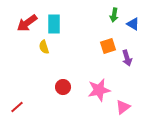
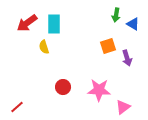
green arrow: moved 2 px right
pink star: rotated 15 degrees clockwise
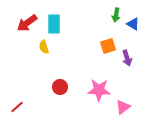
red circle: moved 3 px left
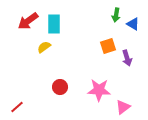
red arrow: moved 1 px right, 2 px up
yellow semicircle: rotated 72 degrees clockwise
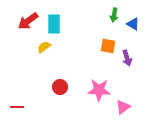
green arrow: moved 2 px left
orange square: rotated 28 degrees clockwise
red line: rotated 40 degrees clockwise
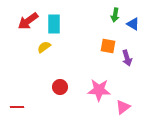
green arrow: moved 1 px right
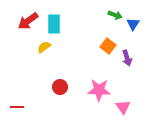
green arrow: rotated 80 degrees counterclockwise
blue triangle: rotated 32 degrees clockwise
orange square: rotated 28 degrees clockwise
pink triangle: rotated 28 degrees counterclockwise
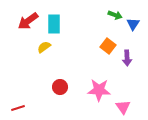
purple arrow: rotated 14 degrees clockwise
red line: moved 1 px right, 1 px down; rotated 16 degrees counterclockwise
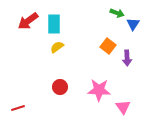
green arrow: moved 2 px right, 2 px up
yellow semicircle: moved 13 px right
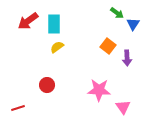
green arrow: rotated 16 degrees clockwise
red circle: moved 13 px left, 2 px up
